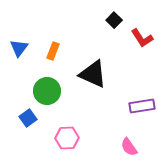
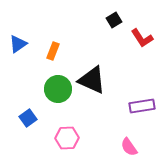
black square: rotated 14 degrees clockwise
blue triangle: moved 1 px left, 4 px up; rotated 18 degrees clockwise
black triangle: moved 1 px left, 6 px down
green circle: moved 11 px right, 2 px up
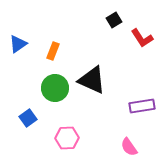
green circle: moved 3 px left, 1 px up
